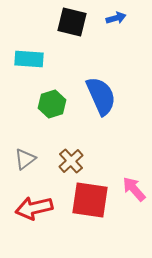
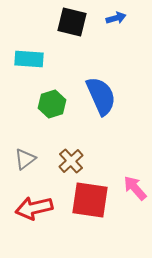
pink arrow: moved 1 px right, 1 px up
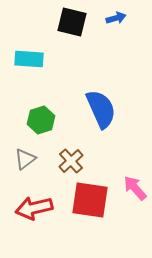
blue semicircle: moved 13 px down
green hexagon: moved 11 px left, 16 px down
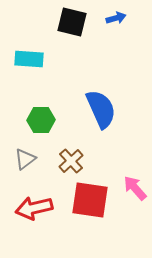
green hexagon: rotated 16 degrees clockwise
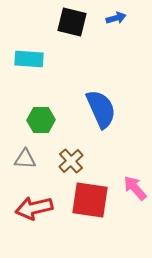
gray triangle: rotated 40 degrees clockwise
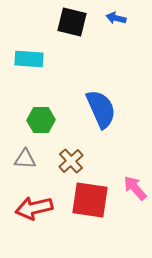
blue arrow: rotated 150 degrees counterclockwise
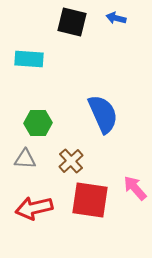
blue semicircle: moved 2 px right, 5 px down
green hexagon: moved 3 px left, 3 px down
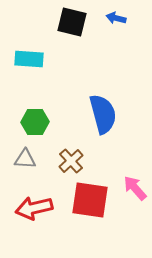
blue semicircle: rotated 9 degrees clockwise
green hexagon: moved 3 px left, 1 px up
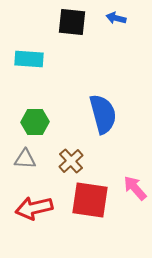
black square: rotated 8 degrees counterclockwise
